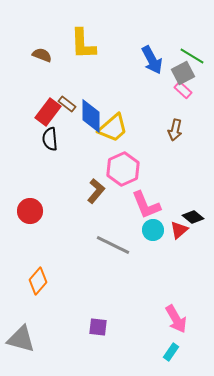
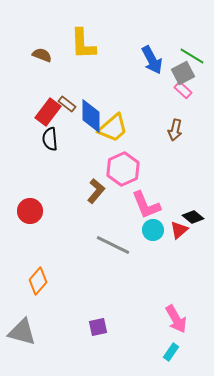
purple square: rotated 18 degrees counterclockwise
gray triangle: moved 1 px right, 7 px up
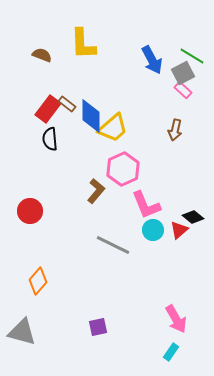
red rectangle: moved 3 px up
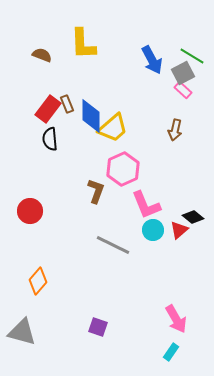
brown rectangle: rotated 30 degrees clockwise
brown L-shape: rotated 20 degrees counterclockwise
purple square: rotated 30 degrees clockwise
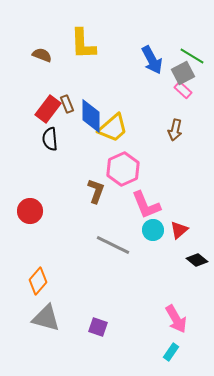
black diamond: moved 4 px right, 43 px down
gray triangle: moved 24 px right, 14 px up
